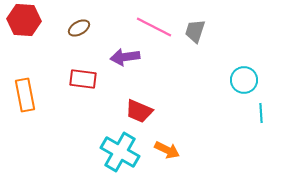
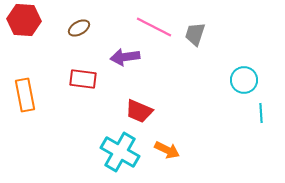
gray trapezoid: moved 3 px down
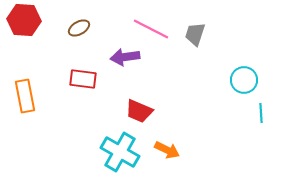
pink line: moved 3 px left, 2 px down
orange rectangle: moved 1 px down
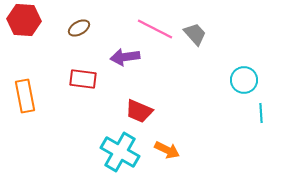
pink line: moved 4 px right
gray trapezoid: rotated 120 degrees clockwise
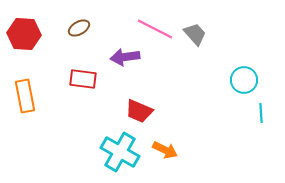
red hexagon: moved 14 px down
orange arrow: moved 2 px left
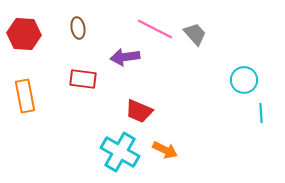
brown ellipse: moved 1 px left; rotated 70 degrees counterclockwise
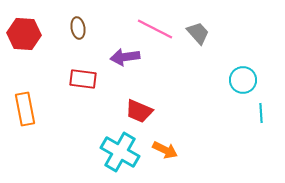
gray trapezoid: moved 3 px right, 1 px up
cyan circle: moved 1 px left
orange rectangle: moved 13 px down
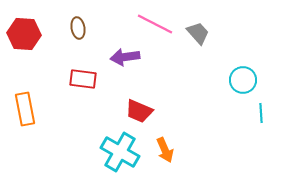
pink line: moved 5 px up
orange arrow: rotated 40 degrees clockwise
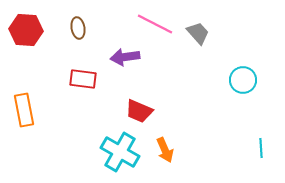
red hexagon: moved 2 px right, 4 px up
orange rectangle: moved 1 px left, 1 px down
cyan line: moved 35 px down
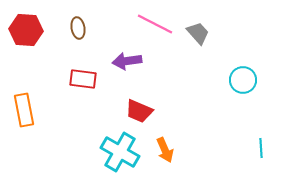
purple arrow: moved 2 px right, 4 px down
